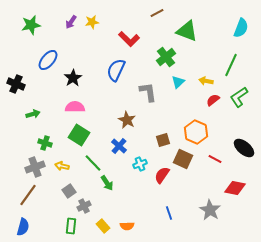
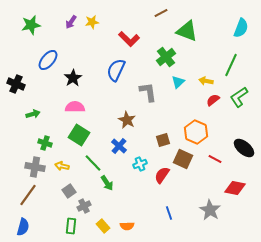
brown line at (157, 13): moved 4 px right
gray cross at (35, 167): rotated 30 degrees clockwise
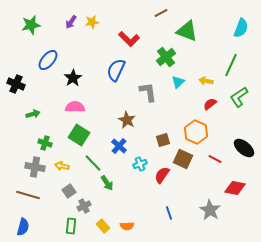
red semicircle at (213, 100): moved 3 px left, 4 px down
brown line at (28, 195): rotated 70 degrees clockwise
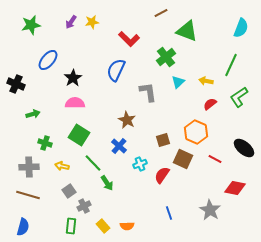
pink semicircle at (75, 107): moved 4 px up
gray cross at (35, 167): moved 6 px left; rotated 12 degrees counterclockwise
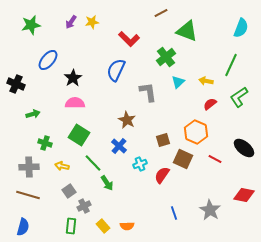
red diamond at (235, 188): moved 9 px right, 7 px down
blue line at (169, 213): moved 5 px right
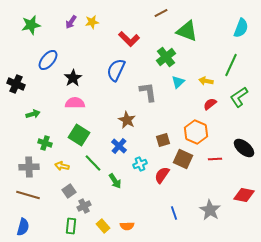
red line at (215, 159): rotated 32 degrees counterclockwise
green arrow at (107, 183): moved 8 px right, 2 px up
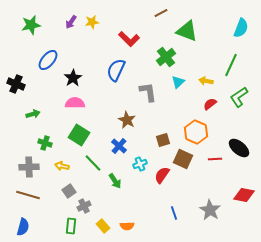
black ellipse at (244, 148): moved 5 px left
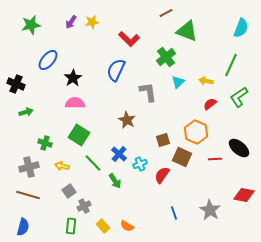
brown line at (161, 13): moved 5 px right
green arrow at (33, 114): moved 7 px left, 2 px up
blue cross at (119, 146): moved 8 px down
brown square at (183, 159): moved 1 px left, 2 px up
gray cross at (29, 167): rotated 12 degrees counterclockwise
orange semicircle at (127, 226): rotated 32 degrees clockwise
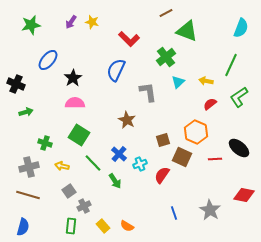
yellow star at (92, 22): rotated 24 degrees clockwise
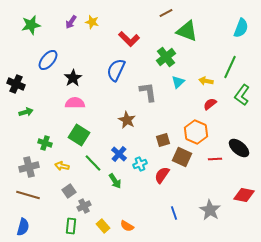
green line at (231, 65): moved 1 px left, 2 px down
green L-shape at (239, 97): moved 3 px right, 2 px up; rotated 20 degrees counterclockwise
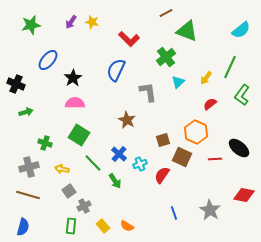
cyan semicircle at (241, 28): moved 2 px down; rotated 30 degrees clockwise
yellow arrow at (206, 81): moved 3 px up; rotated 64 degrees counterclockwise
yellow arrow at (62, 166): moved 3 px down
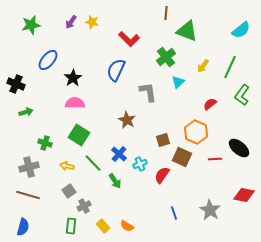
brown line at (166, 13): rotated 56 degrees counterclockwise
yellow arrow at (206, 78): moved 3 px left, 12 px up
yellow arrow at (62, 169): moved 5 px right, 3 px up
